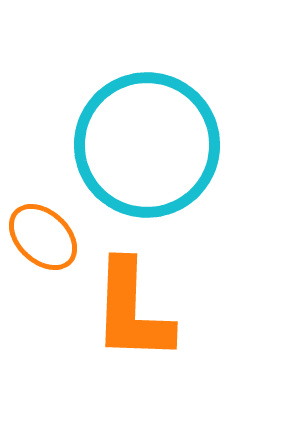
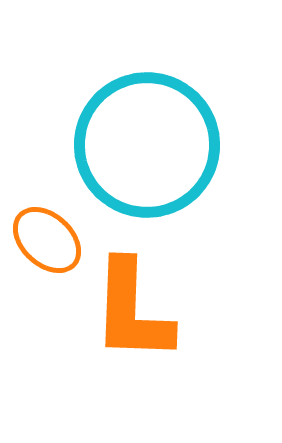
orange ellipse: moved 4 px right, 3 px down
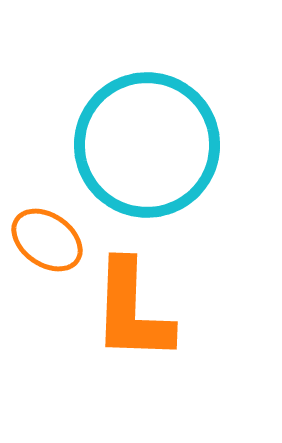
orange ellipse: rotated 8 degrees counterclockwise
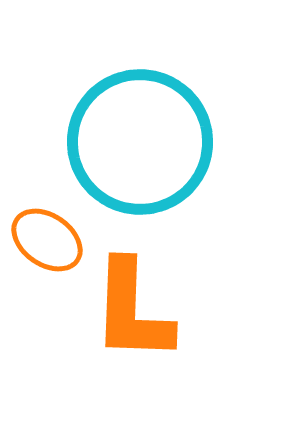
cyan circle: moved 7 px left, 3 px up
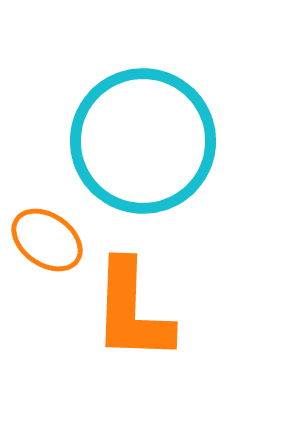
cyan circle: moved 3 px right, 1 px up
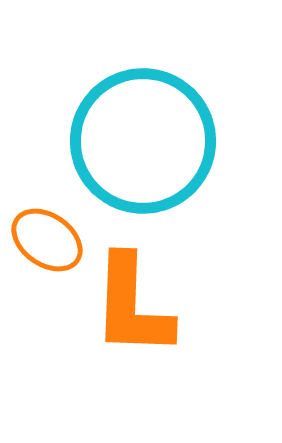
orange L-shape: moved 5 px up
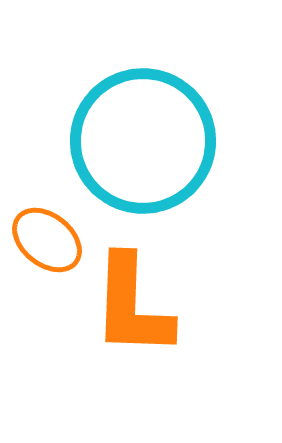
orange ellipse: rotated 4 degrees clockwise
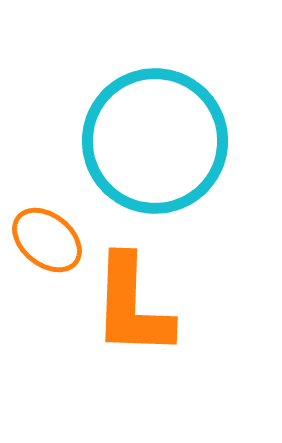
cyan circle: moved 12 px right
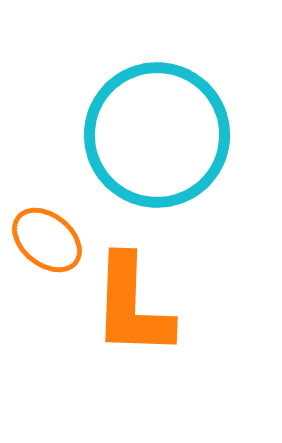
cyan circle: moved 2 px right, 6 px up
